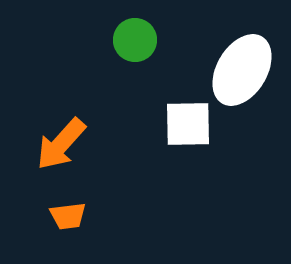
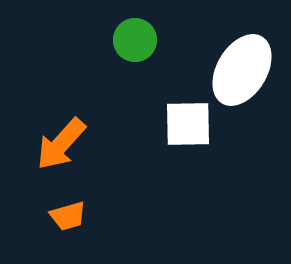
orange trapezoid: rotated 9 degrees counterclockwise
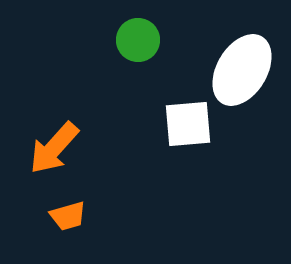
green circle: moved 3 px right
white square: rotated 4 degrees counterclockwise
orange arrow: moved 7 px left, 4 px down
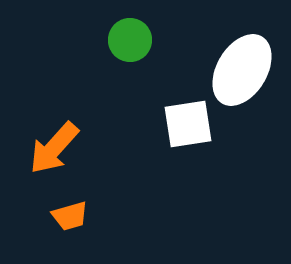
green circle: moved 8 px left
white square: rotated 4 degrees counterclockwise
orange trapezoid: moved 2 px right
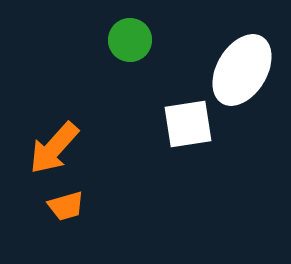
orange trapezoid: moved 4 px left, 10 px up
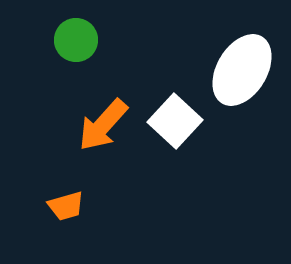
green circle: moved 54 px left
white square: moved 13 px left, 3 px up; rotated 38 degrees counterclockwise
orange arrow: moved 49 px right, 23 px up
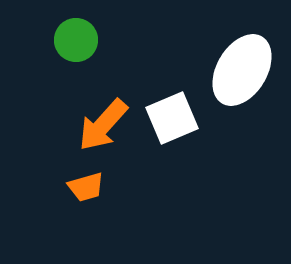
white square: moved 3 px left, 3 px up; rotated 24 degrees clockwise
orange trapezoid: moved 20 px right, 19 px up
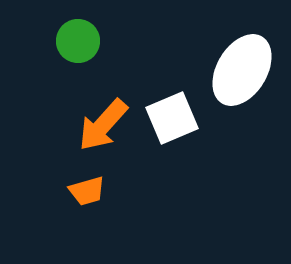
green circle: moved 2 px right, 1 px down
orange trapezoid: moved 1 px right, 4 px down
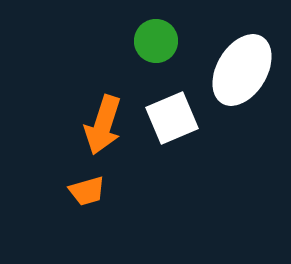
green circle: moved 78 px right
orange arrow: rotated 24 degrees counterclockwise
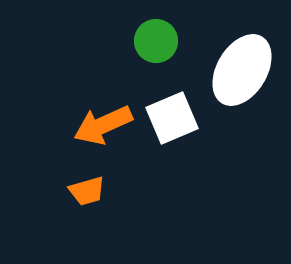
orange arrow: rotated 48 degrees clockwise
